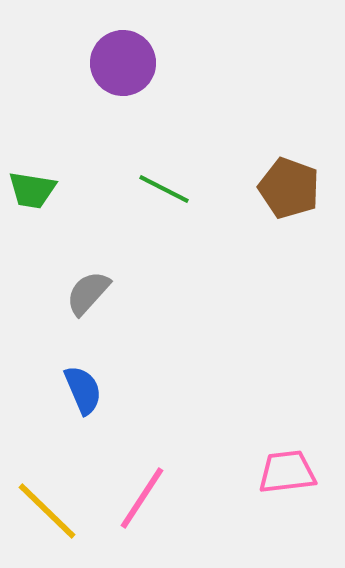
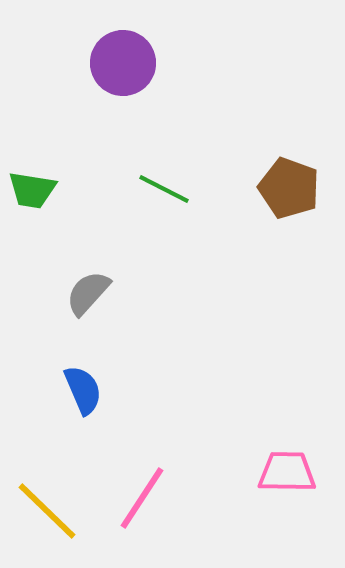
pink trapezoid: rotated 8 degrees clockwise
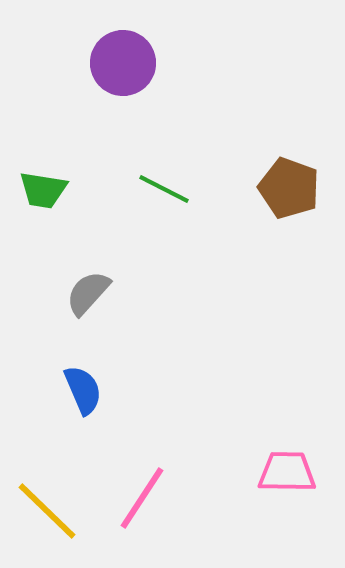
green trapezoid: moved 11 px right
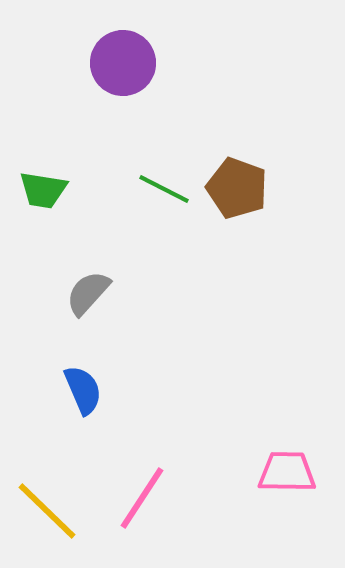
brown pentagon: moved 52 px left
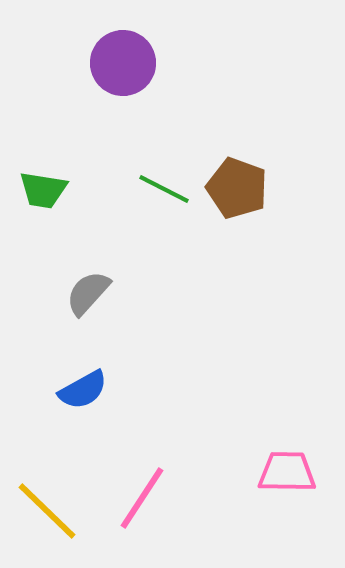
blue semicircle: rotated 84 degrees clockwise
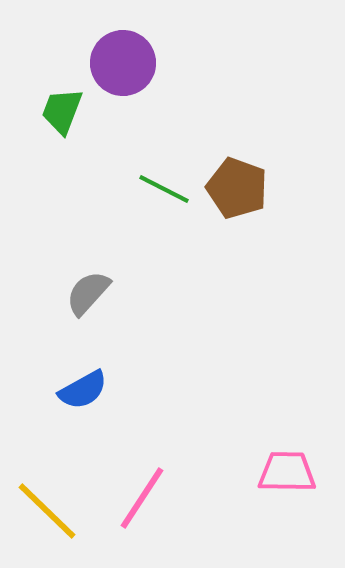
green trapezoid: moved 19 px right, 79 px up; rotated 102 degrees clockwise
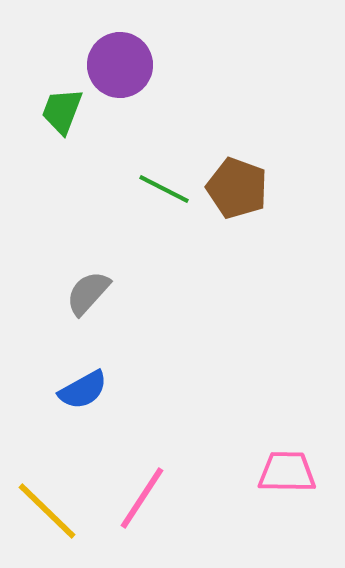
purple circle: moved 3 px left, 2 px down
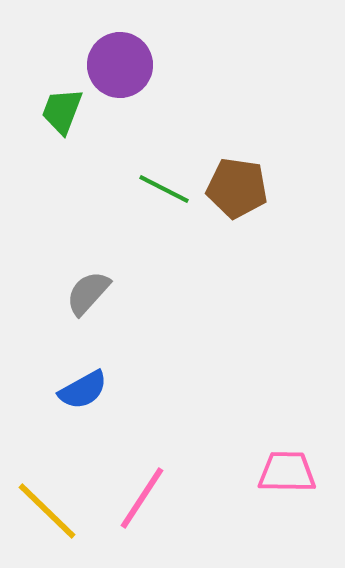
brown pentagon: rotated 12 degrees counterclockwise
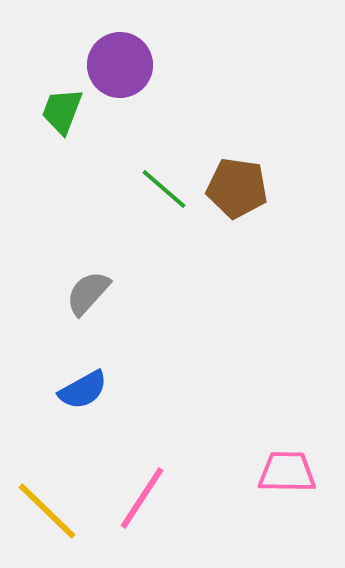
green line: rotated 14 degrees clockwise
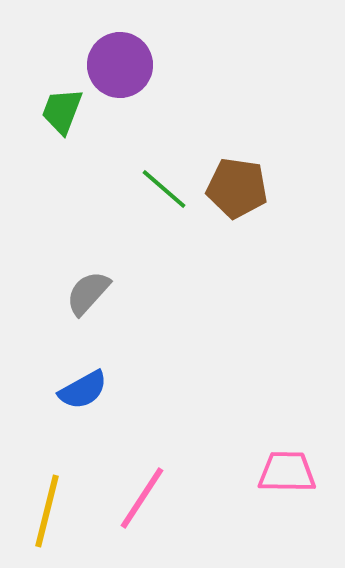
yellow line: rotated 60 degrees clockwise
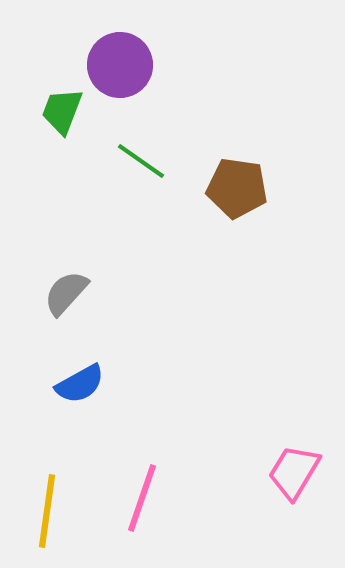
green line: moved 23 px left, 28 px up; rotated 6 degrees counterclockwise
gray semicircle: moved 22 px left
blue semicircle: moved 3 px left, 6 px up
pink trapezoid: moved 7 px right; rotated 60 degrees counterclockwise
pink line: rotated 14 degrees counterclockwise
yellow line: rotated 6 degrees counterclockwise
